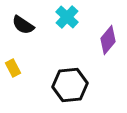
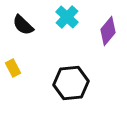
black semicircle: rotated 10 degrees clockwise
purple diamond: moved 9 px up
black hexagon: moved 1 px right, 2 px up
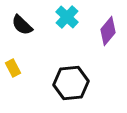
black semicircle: moved 1 px left
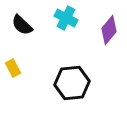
cyan cross: moved 1 px left, 1 px down; rotated 15 degrees counterclockwise
purple diamond: moved 1 px right, 1 px up
black hexagon: moved 1 px right
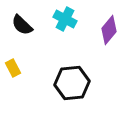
cyan cross: moved 1 px left, 1 px down
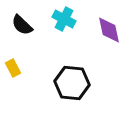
cyan cross: moved 1 px left
purple diamond: rotated 52 degrees counterclockwise
black hexagon: rotated 12 degrees clockwise
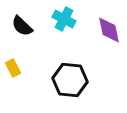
black semicircle: moved 1 px down
black hexagon: moved 2 px left, 3 px up
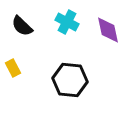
cyan cross: moved 3 px right, 3 px down
purple diamond: moved 1 px left
